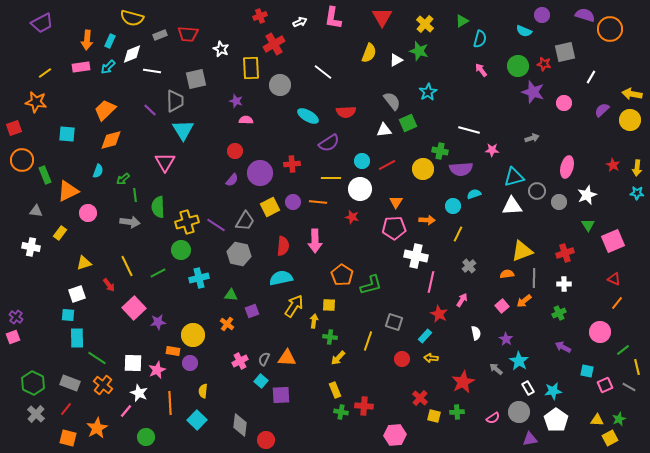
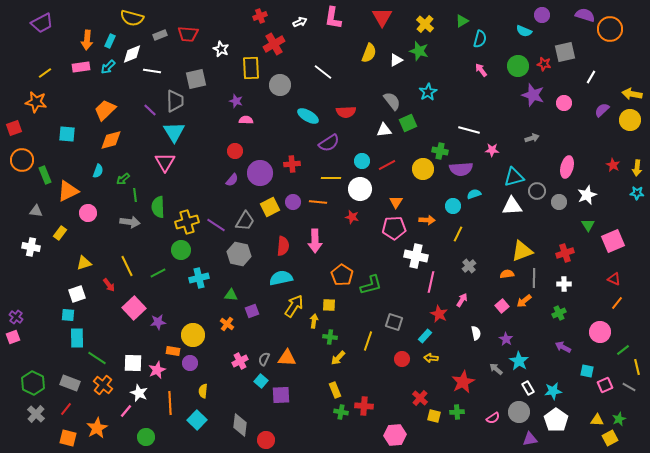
purple star at (533, 92): moved 3 px down
cyan triangle at (183, 130): moved 9 px left, 2 px down
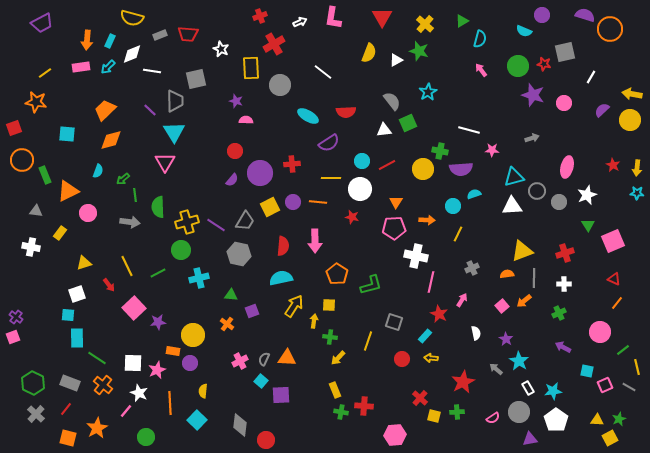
gray cross at (469, 266): moved 3 px right, 2 px down; rotated 16 degrees clockwise
orange pentagon at (342, 275): moved 5 px left, 1 px up
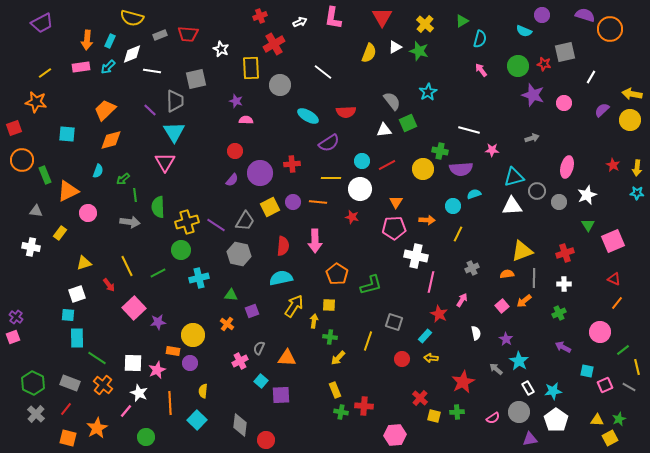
white triangle at (396, 60): moved 1 px left, 13 px up
gray semicircle at (264, 359): moved 5 px left, 11 px up
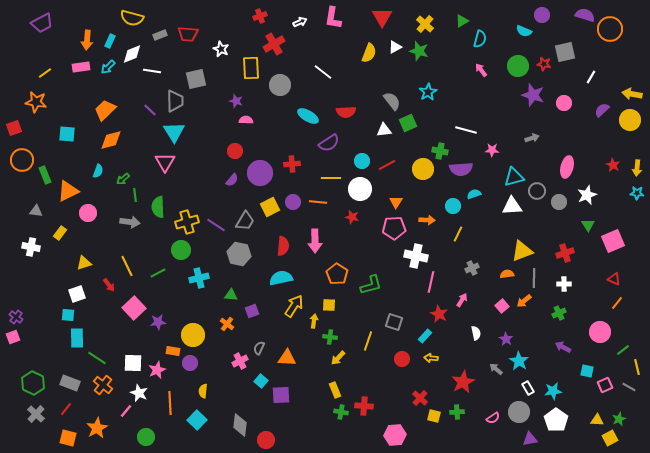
white line at (469, 130): moved 3 px left
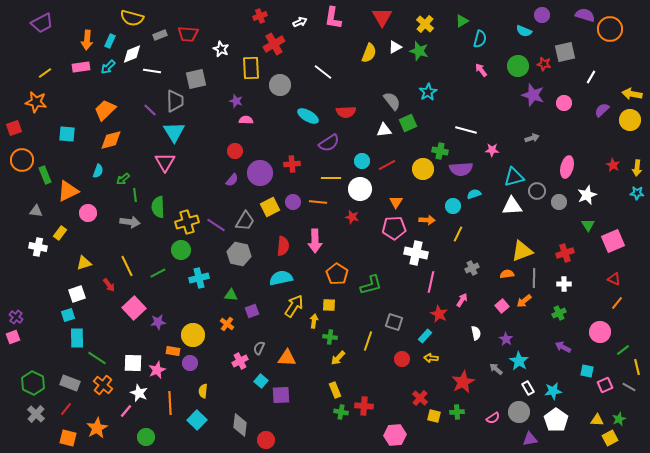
white cross at (31, 247): moved 7 px right
white cross at (416, 256): moved 3 px up
cyan square at (68, 315): rotated 24 degrees counterclockwise
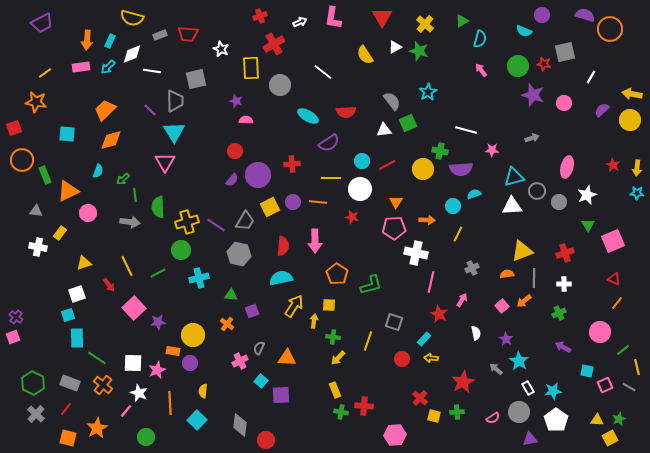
yellow semicircle at (369, 53): moved 4 px left, 2 px down; rotated 126 degrees clockwise
purple circle at (260, 173): moved 2 px left, 2 px down
cyan rectangle at (425, 336): moved 1 px left, 3 px down
green cross at (330, 337): moved 3 px right
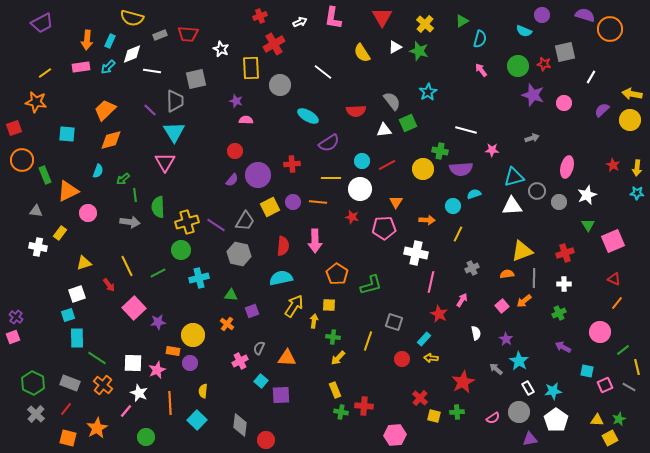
yellow semicircle at (365, 55): moved 3 px left, 2 px up
red semicircle at (346, 112): moved 10 px right, 1 px up
pink pentagon at (394, 228): moved 10 px left
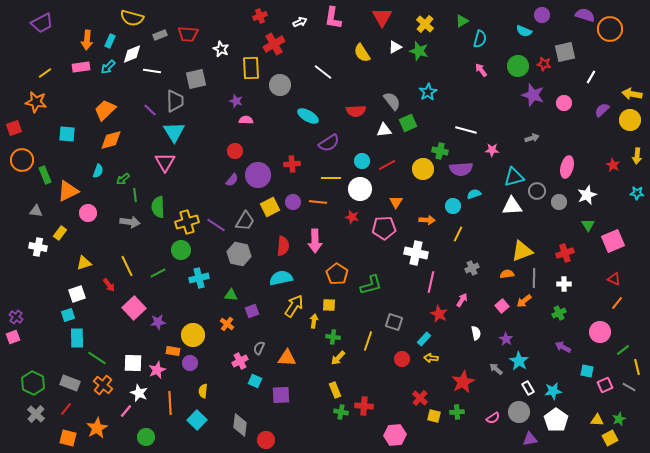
yellow arrow at (637, 168): moved 12 px up
cyan square at (261, 381): moved 6 px left; rotated 16 degrees counterclockwise
